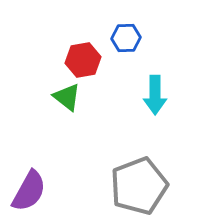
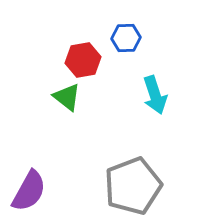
cyan arrow: rotated 18 degrees counterclockwise
gray pentagon: moved 6 px left
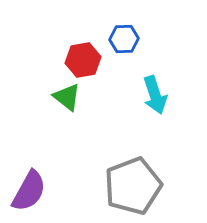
blue hexagon: moved 2 px left, 1 px down
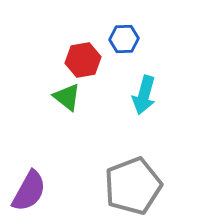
cyan arrow: moved 11 px left; rotated 33 degrees clockwise
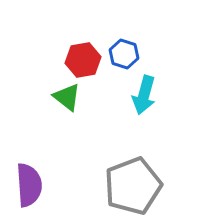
blue hexagon: moved 15 px down; rotated 20 degrees clockwise
purple semicircle: moved 6 px up; rotated 33 degrees counterclockwise
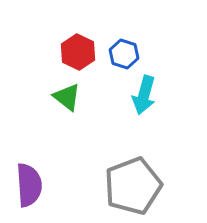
red hexagon: moved 5 px left, 8 px up; rotated 24 degrees counterclockwise
